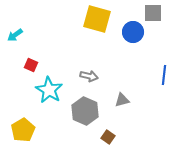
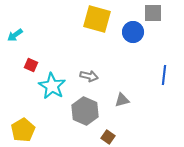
cyan star: moved 3 px right, 4 px up
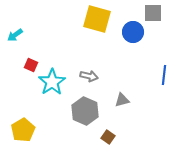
cyan star: moved 4 px up; rotated 8 degrees clockwise
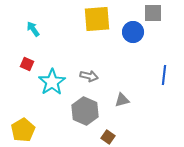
yellow square: rotated 20 degrees counterclockwise
cyan arrow: moved 18 px right, 6 px up; rotated 91 degrees clockwise
red square: moved 4 px left, 1 px up
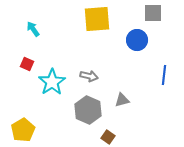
blue circle: moved 4 px right, 8 px down
gray hexagon: moved 3 px right, 1 px up
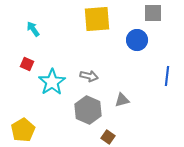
blue line: moved 3 px right, 1 px down
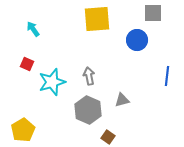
gray arrow: rotated 114 degrees counterclockwise
cyan star: rotated 16 degrees clockwise
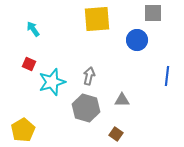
red square: moved 2 px right
gray arrow: rotated 24 degrees clockwise
gray triangle: rotated 14 degrees clockwise
gray hexagon: moved 2 px left, 2 px up; rotated 8 degrees counterclockwise
brown square: moved 8 px right, 3 px up
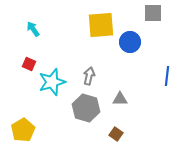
yellow square: moved 4 px right, 6 px down
blue circle: moved 7 px left, 2 px down
gray triangle: moved 2 px left, 1 px up
